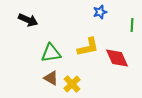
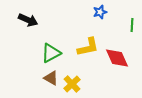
green triangle: rotated 20 degrees counterclockwise
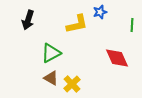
black arrow: rotated 84 degrees clockwise
yellow L-shape: moved 11 px left, 23 px up
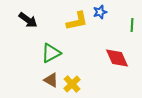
black arrow: rotated 72 degrees counterclockwise
yellow L-shape: moved 3 px up
brown triangle: moved 2 px down
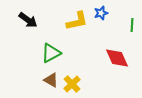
blue star: moved 1 px right, 1 px down
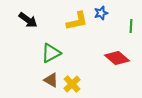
green line: moved 1 px left, 1 px down
red diamond: rotated 25 degrees counterclockwise
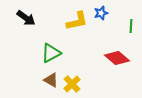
black arrow: moved 2 px left, 2 px up
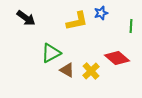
brown triangle: moved 16 px right, 10 px up
yellow cross: moved 19 px right, 13 px up
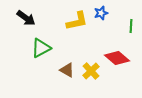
green triangle: moved 10 px left, 5 px up
